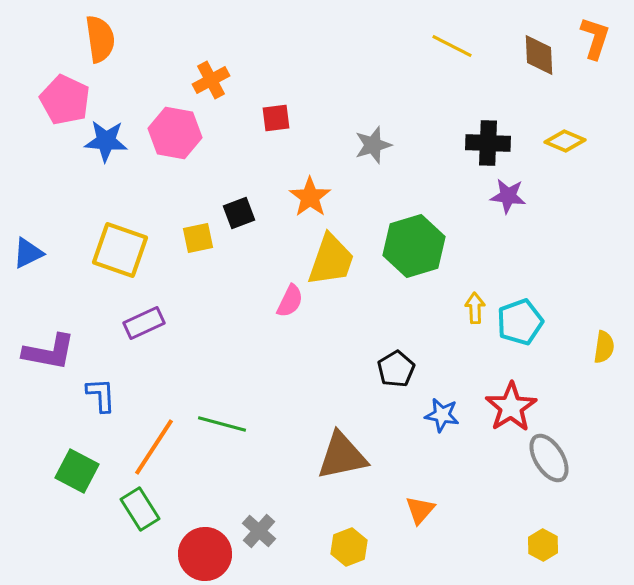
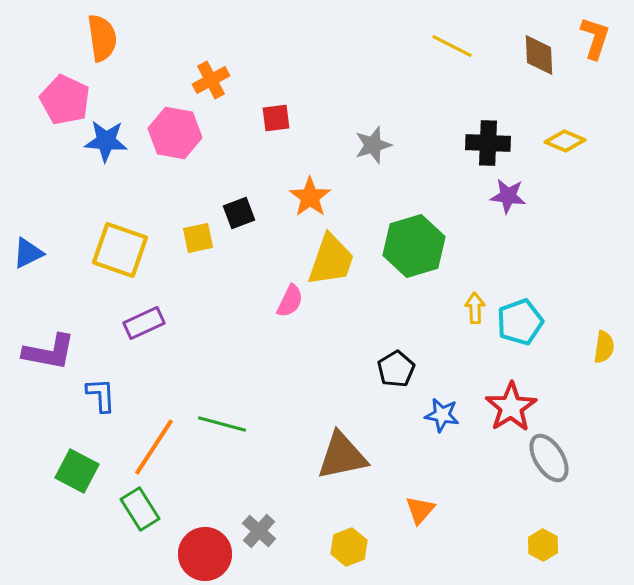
orange semicircle at (100, 39): moved 2 px right, 1 px up
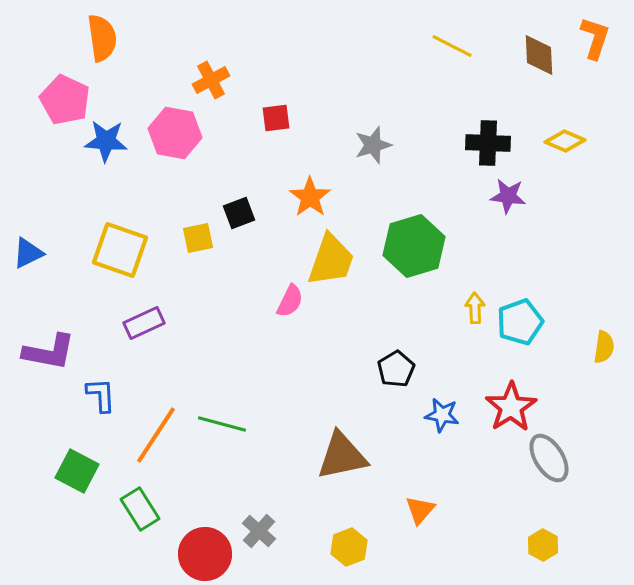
orange line at (154, 447): moved 2 px right, 12 px up
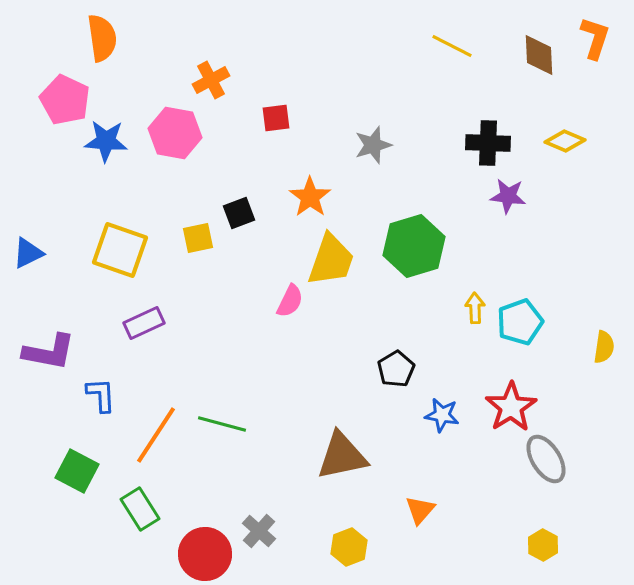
gray ellipse at (549, 458): moved 3 px left, 1 px down
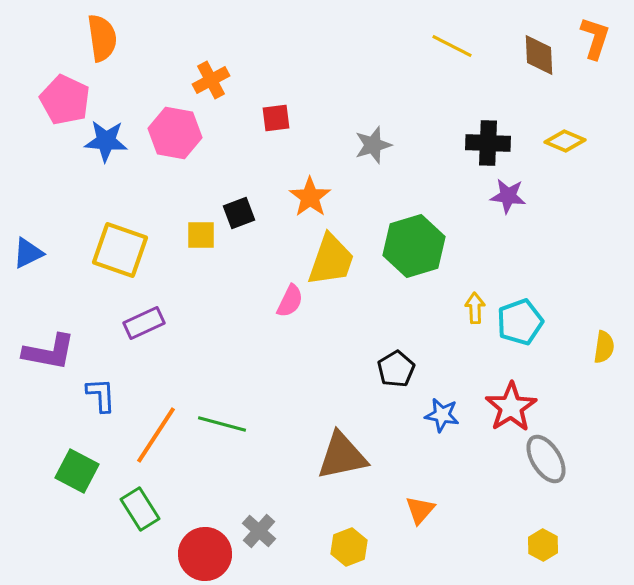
yellow square at (198, 238): moved 3 px right, 3 px up; rotated 12 degrees clockwise
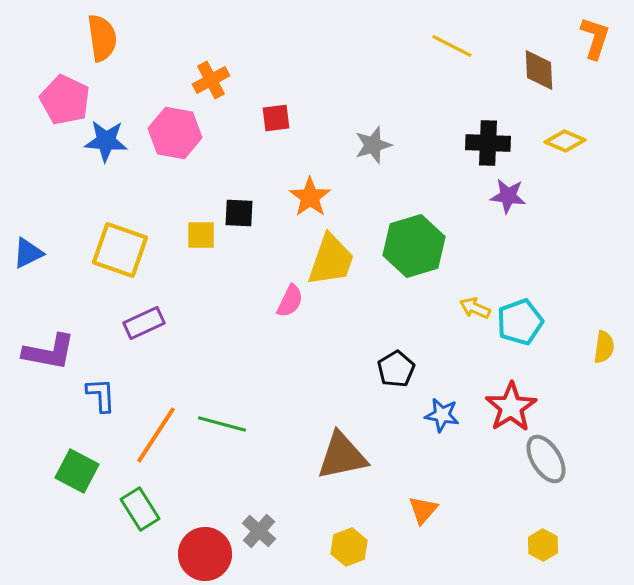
brown diamond at (539, 55): moved 15 px down
black square at (239, 213): rotated 24 degrees clockwise
yellow arrow at (475, 308): rotated 64 degrees counterclockwise
orange triangle at (420, 510): moved 3 px right
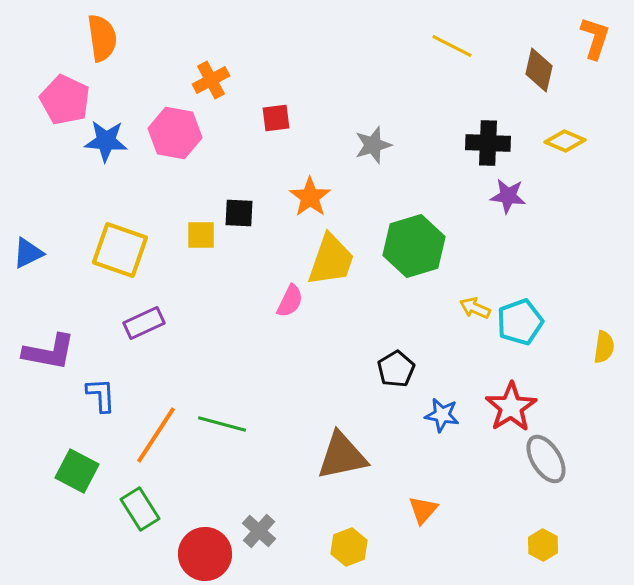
brown diamond at (539, 70): rotated 15 degrees clockwise
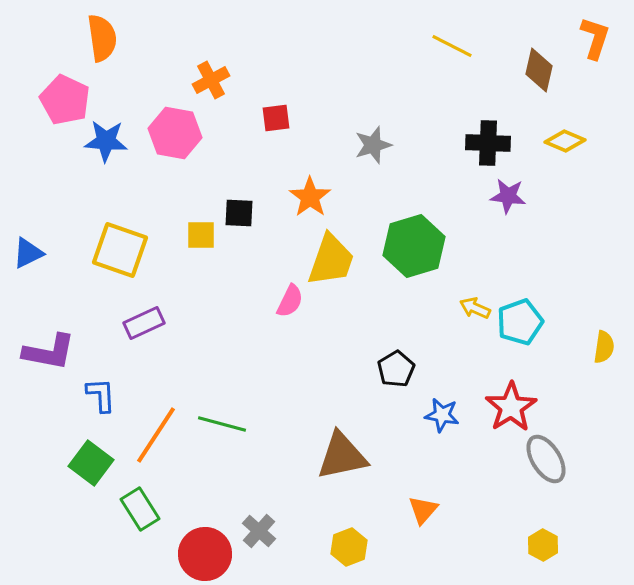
green square at (77, 471): moved 14 px right, 8 px up; rotated 9 degrees clockwise
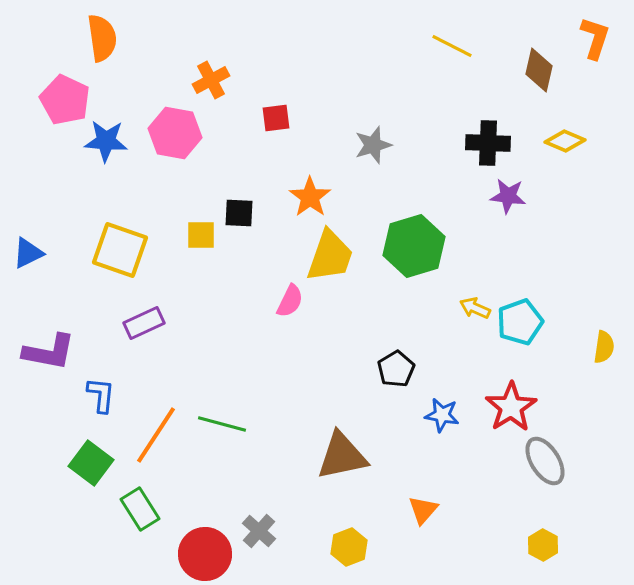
yellow trapezoid at (331, 260): moved 1 px left, 4 px up
blue L-shape at (101, 395): rotated 9 degrees clockwise
gray ellipse at (546, 459): moved 1 px left, 2 px down
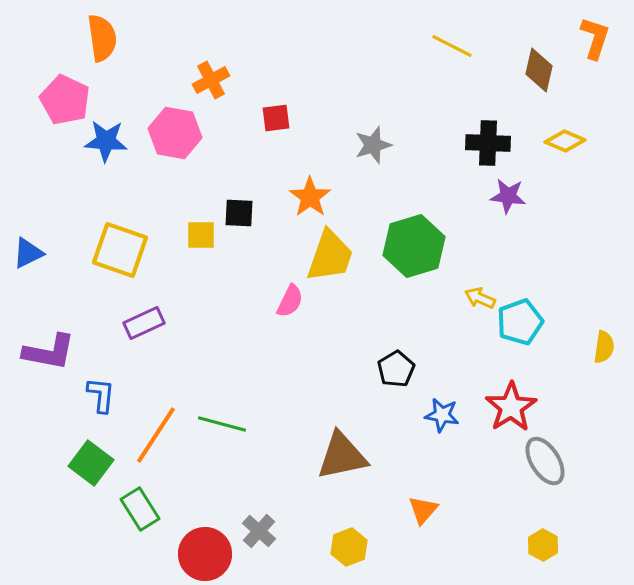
yellow arrow at (475, 308): moved 5 px right, 10 px up
